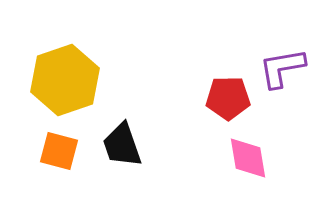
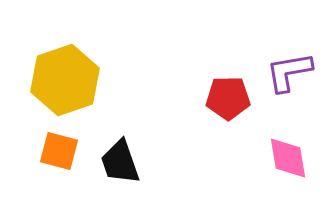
purple L-shape: moved 7 px right, 4 px down
black trapezoid: moved 2 px left, 17 px down
pink diamond: moved 40 px right
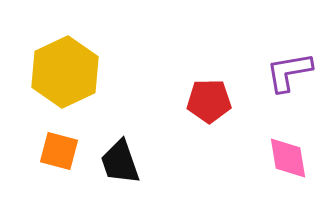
yellow hexagon: moved 8 px up; rotated 6 degrees counterclockwise
red pentagon: moved 19 px left, 3 px down
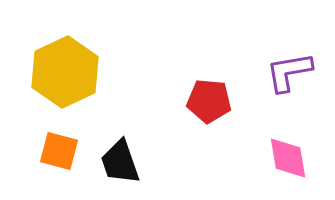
red pentagon: rotated 6 degrees clockwise
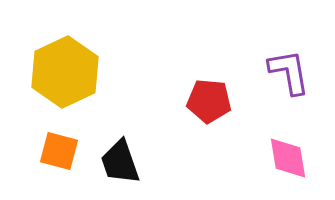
purple L-shape: rotated 90 degrees clockwise
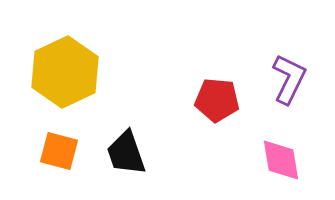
purple L-shape: moved 7 px down; rotated 36 degrees clockwise
red pentagon: moved 8 px right, 1 px up
pink diamond: moved 7 px left, 2 px down
black trapezoid: moved 6 px right, 9 px up
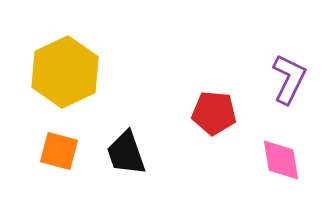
red pentagon: moved 3 px left, 13 px down
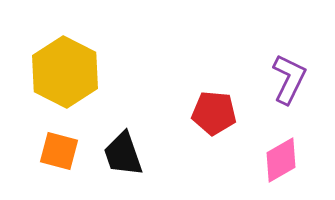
yellow hexagon: rotated 8 degrees counterclockwise
black trapezoid: moved 3 px left, 1 px down
pink diamond: rotated 69 degrees clockwise
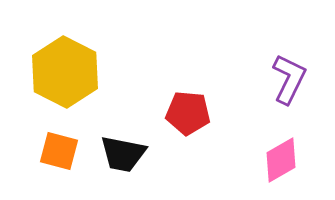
red pentagon: moved 26 px left
black trapezoid: rotated 60 degrees counterclockwise
